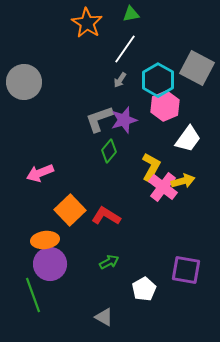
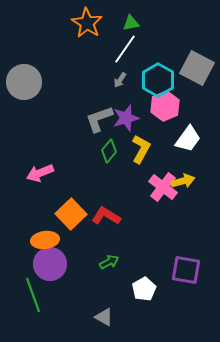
green triangle: moved 9 px down
purple star: moved 2 px right, 2 px up
yellow L-shape: moved 10 px left, 18 px up
orange square: moved 1 px right, 4 px down
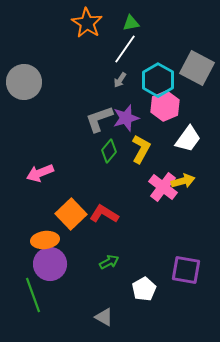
red L-shape: moved 2 px left, 2 px up
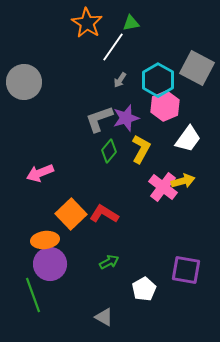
white line: moved 12 px left, 2 px up
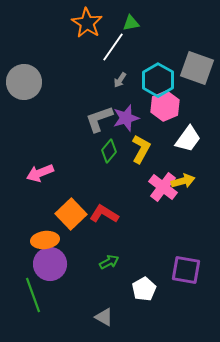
gray square: rotated 8 degrees counterclockwise
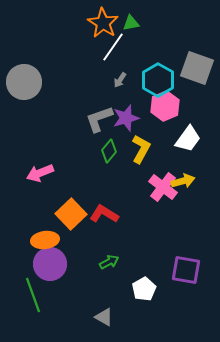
orange star: moved 16 px right
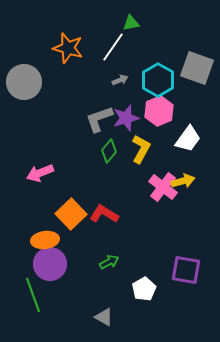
orange star: moved 35 px left, 25 px down; rotated 16 degrees counterclockwise
gray arrow: rotated 147 degrees counterclockwise
pink hexagon: moved 6 px left, 5 px down
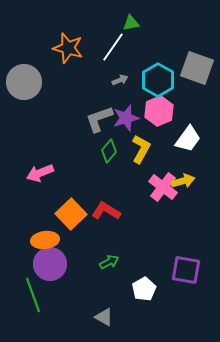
red L-shape: moved 2 px right, 3 px up
